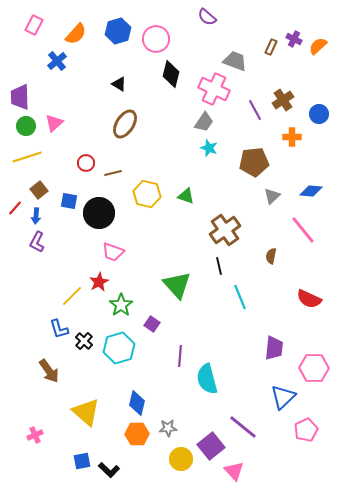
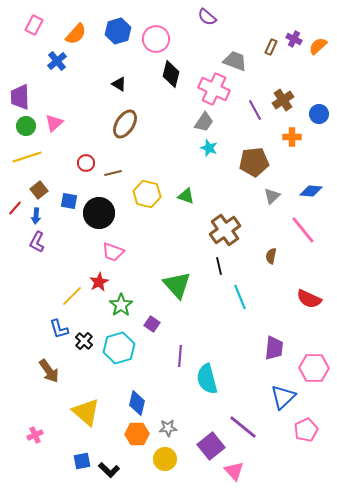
yellow circle at (181, 459): moved 16 px left
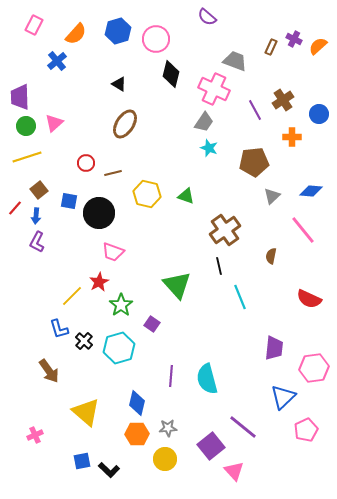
purple line at (180, 356): moved 9 px left, 20 px down
pink hexagon at (314, 368): rotated 8 degrees counterclockwise
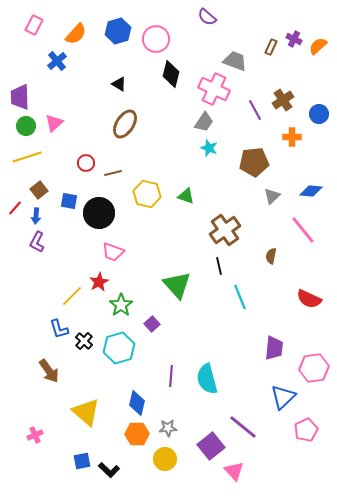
purple square at (152, 324): rotated 14 degrees clockwise
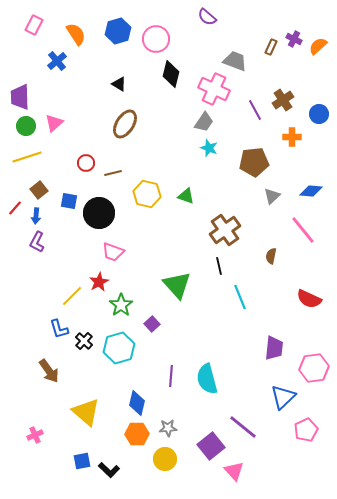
orange semicircle at (76, 34): rotated 75 degrees counterclockwise
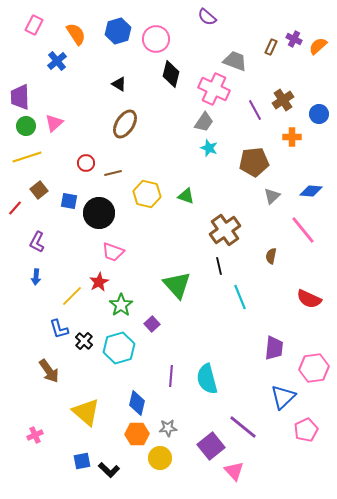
blue arrow at (36, 216): moved 61 px down
yellow circle at (165, 459): moved 5 px left, 1 px up
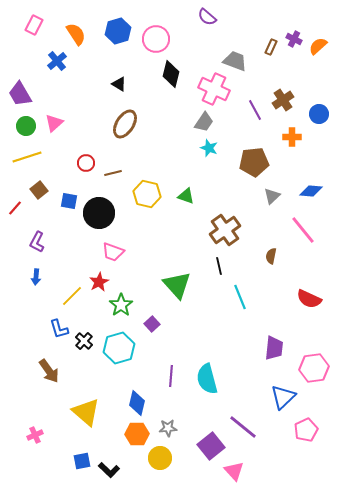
purple trapezoid at (20, 97): moved 3 px up; rotated 28 degrees counterclockwise
